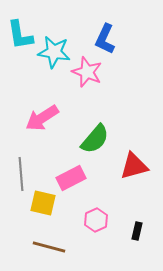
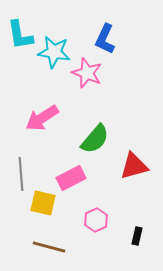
pink star: moved 1 px down
black rectangle: moved 5 px down
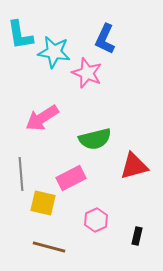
green semicircle: rotated 36 degrees clockwise
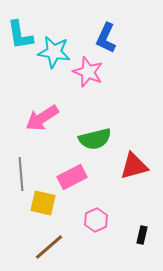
blue L-shape: moved 1 px right, 1 px up
pink star: moved 1 px right, 1 px up
pink rectangle: moved 1 px right, 1 px up
black rectangle: moved 5 px right, 1 px up
brown line: rotated 56 degrees counterclockwise
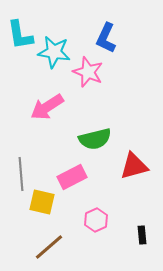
pink arrow: moved 5 px right, 11 px up
yellow square: moved 1 px left, 1 px up
black rectangle: rotated 18 degrees counterclockwise
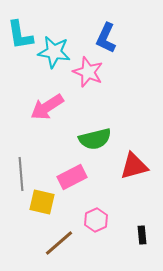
brown line: moved 10 px right, 4 px up
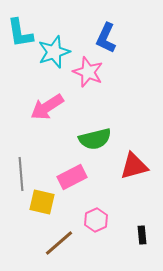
cyan L-shape: moved 2 px up
cyan star: rotated 28 degrees counterclockwise
